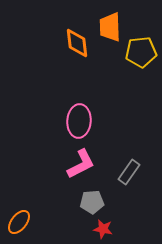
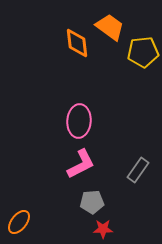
orange trapezoid: rotated 128 degrees clockwise
yellow pentagon: moved 2 px right
gray rectangle: moved 9 px right, 2 px up
red star: rotated 12 degrees counterclockwise
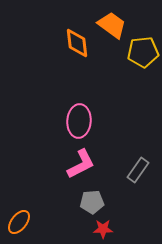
orange trapezoid: moved 2 px right, 2 px up
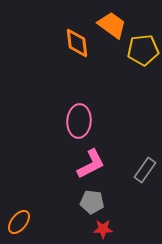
yellow pentagon: moved 2 px up
pink L-shape: moved 10 px right
gray rectangle: moved 7 px right
gray pentagon: rotated 10 degrees clockwise
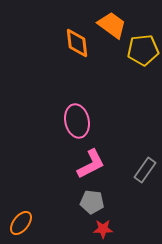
pink ellipse: moved 2 px left; rotated 16 degrees counterclockwise
orange ellipse: moved 2 px right, 1 px down
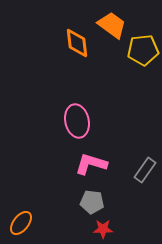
pink L-shape: rotated 136 degrees counterclockwise
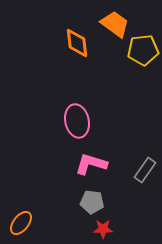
orange trapezoid: moved 3 px right, 1 px up
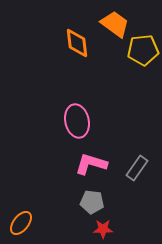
gray rectangle: moved 8 px left, 2 px up
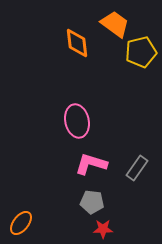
yellow pentagon: moved 2 px left, 2 px down; rotated 8 degrees counterclockwise
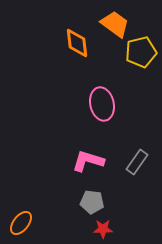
pink ellipse: moved 25 px right, 17 px up
pink L-shape: moved 3 px left, 3 px up
gray rectangle: moved 6 px up
